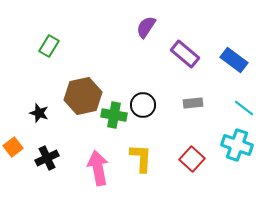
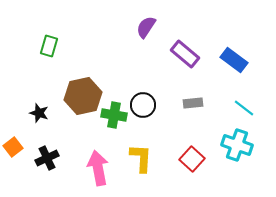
green rectangle: rotated 15 degrees counterclockwise
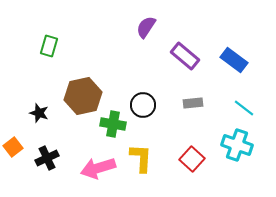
purple rectangle: moved 2 px down
green cross: moved 1 px left, 9 px down
pink arrow: rotated 96 degrees counterclockwise
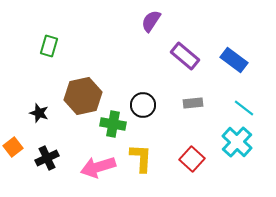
purple semicircle: moved 5 px right, 6 px up
cyan cross: moved 3 px up; rotated 24 degrees clockwise
pink arrow: moved 1 px up
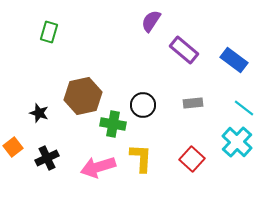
green rectangle: moved 14 px up
purple rectangle: moved 1 px left, 6 px up
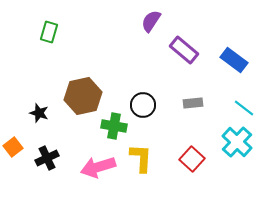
green cross: moved 1 px right, 2 px down
